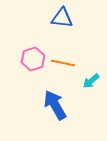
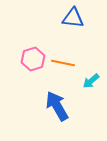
blue triangle: moved 11 px right
blue arrow: moved 2 px right, 1 px down
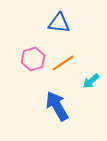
blue triangle: moved 14 px left, 5 px down
orange line: rotated 45 degrees counterclockwise
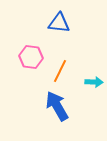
pink hexagon: moved 2 px left, 2 px up; rotated 25 degrees clockwise
orange line: moved 3 px left, 8 px down; rotated 30 degrees counterclockwise
cyan arrow: moved 3 px right, 1 px down; rotated 138 degrees counterclockwise
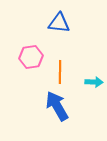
pink hexagon: rotated 15 degrees counterclockwise
orange line: moved 1 px down; rotated 25 degrees counterclockwise
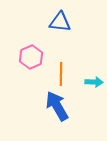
blue triangle: moved 1 px right, 1 px up
pink hexagon: rotated 15 degrees counterclockwise
orange line: moved 1 px right, 2 px down
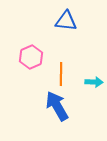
blue triangle: moved 6 px right, 1 px up
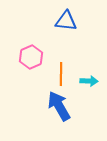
cyan arrow: moved 5 px left, 1 px up
blue arrow: moved 2 px right
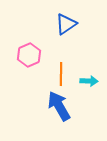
blue triangle: moved 3 px down; rotated 40 degrees counterclockwise
pink hexagon: moved 2 px left, 2 px up
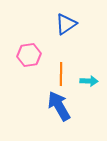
pink hexagon: rotated 15 degrees clockwise
